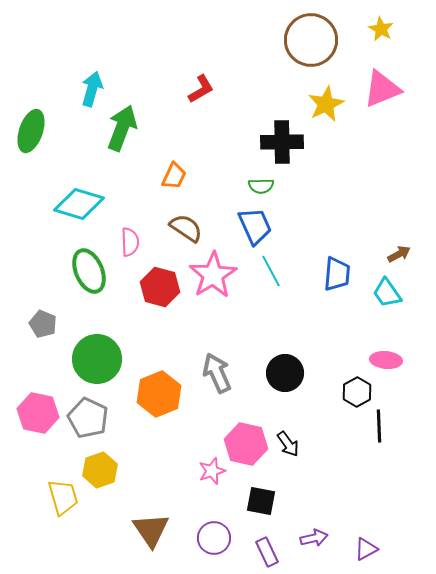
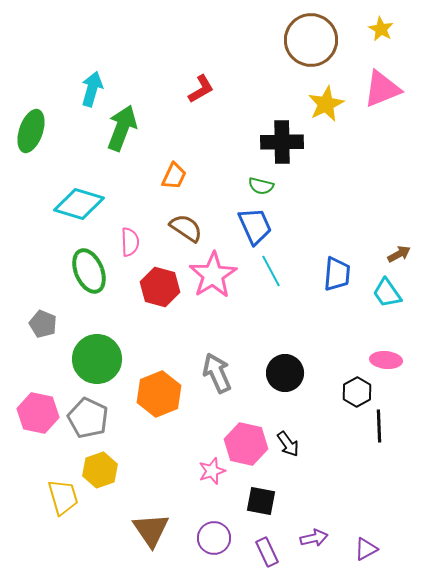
green semicircle at (261, 186): rotated 15 degrees clockwise
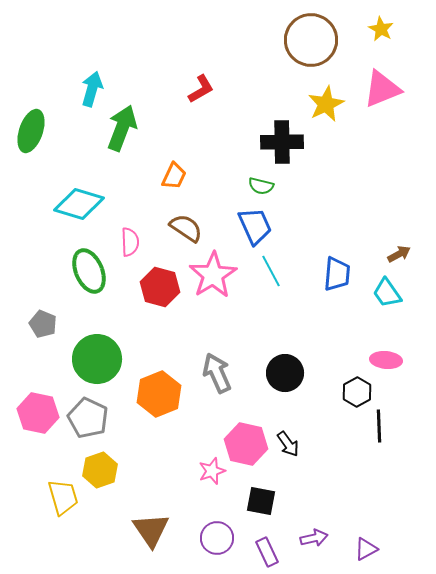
purple circle at (214, 538): moved 3 px right
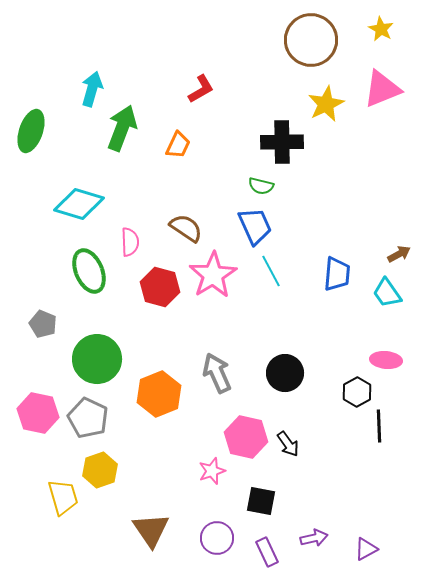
orange trapezoid at (174, 176): moved 4 px right, 31 px up
pink hexagon at (246, 444): moved 7 px up
